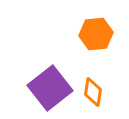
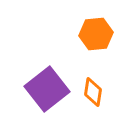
purple square: moved 3 px left, 1 px down
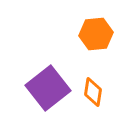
purple square: moved 1 px right, 1 px up
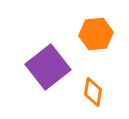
purple square: moved 21 px up
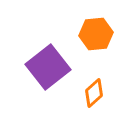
orange diamond: moved 1 px right, 1 px down; rotated 40 degrees clockwise
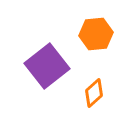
purple square: moved 1 px left, 1 px up
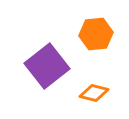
orange diamond: rotated 56 degrees clockwise
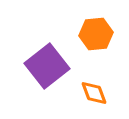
orange diamond: rotated 56 degrees clockwise
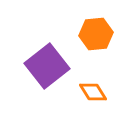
orange diamond: moved 1 px left, 1 px up; rotated 12 degrees counterclockwise
